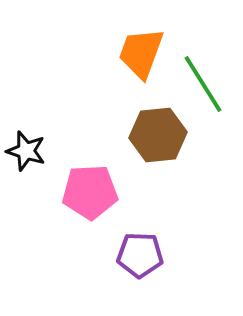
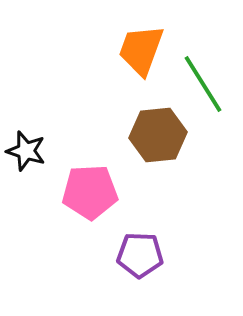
orange trapezoid: moved 3 px up
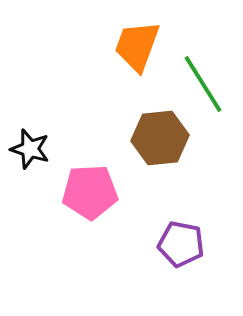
orange trapezoid: moved 4 px left, 4 px up
brown hexagon: moved 2 px right, 3 px down
black star: moved 4 px right, 2 px up
purple pentagon: moved 41 px right, 11 px up; rotated 9 degrees clockwise
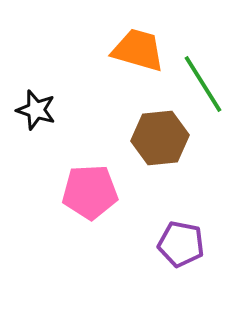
orange trapezoid: moved 1 px right, 4 px down; rotated 86 degrees clockwise
black star: moved 6 px right, 39 px up
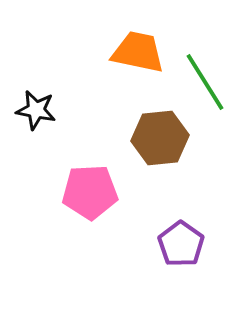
orange trapezoid: moved 2 px down; rotated 4 degrees counterclockwise
green line: moved 2 px right, 2 px up
black star: rotated 6 degrees counterclockwise
purple pentagon: rotated 24 degrees clockwise
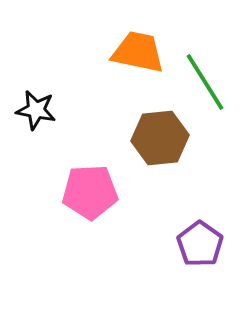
purple pentagon: moved 19 px right
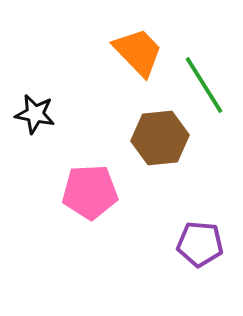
orange trapezoid: rotated 34 degrees clockwise
green line: moved 1 px left, 3 px down
black star: moved 1 px left, 4 px down
purple pentagon: rotated 30 degrees counterclockwise
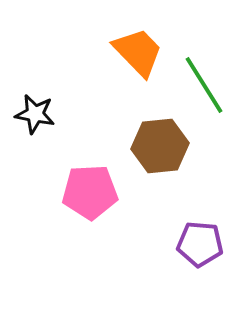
brown hexagon: moved 8 px down
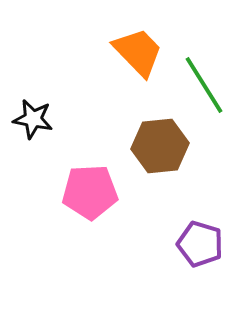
black star: moved 2 px left, 5 px down
purple pentagon: rotated 12 degrees clockwise
